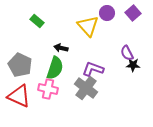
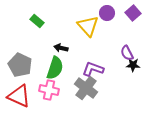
pink cross: moved 1 px right, 1 px down
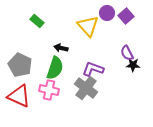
purple square: moved 7 px left, 3 px down
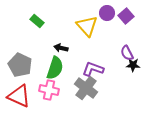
yellow triangle: moved 1 px left
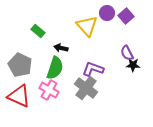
green rectangle: moved 1 px right, 10 px down
pink cross: rotated 18 degrees clockwise
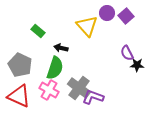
black star: moved 4 px right
purple L-shape: moved 28 px down
gray cross: moved 7 px left
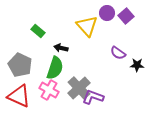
purple semicircle: moved 9 px left; rotated 28 degrees counterclockwise
gray cross: rotated 10 degrees clockwise
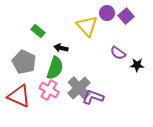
gray pentagon: moved 4 px right, 3 px up
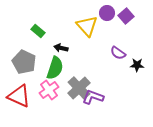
pink cross: rotated 24 degrees clockwise
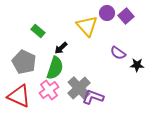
black arrow: rotated 56 degrees counterclockwise
